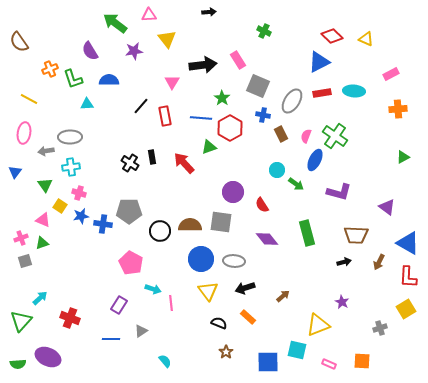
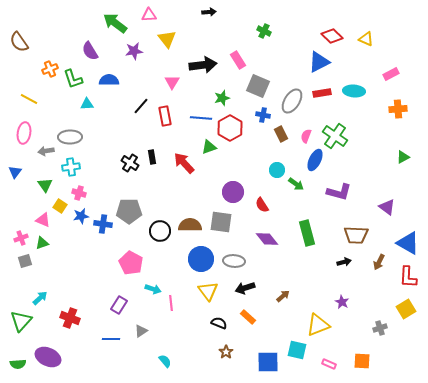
green star at (222, 98): rotated 21 degrees clockwise
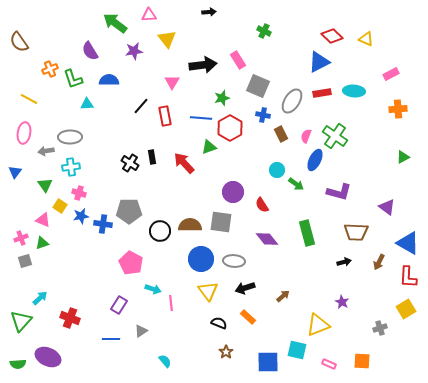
brown trapezoid at (356, 235): moved 3 px up
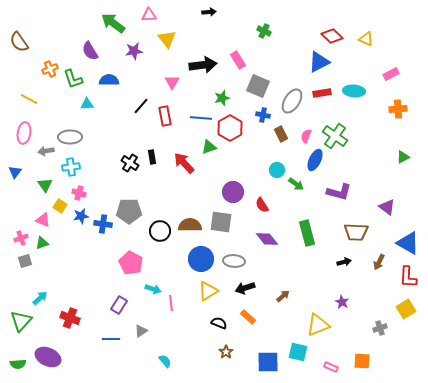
green arrow at (115, 23): moved 2 px left
yellow triangle at (208, 291): rotated 35 degrees clockwise
cyan square at (297, 350): moved 1 px right, 2 px down
pink rectangle at (329, 364): moved 2 px right, 3 px down
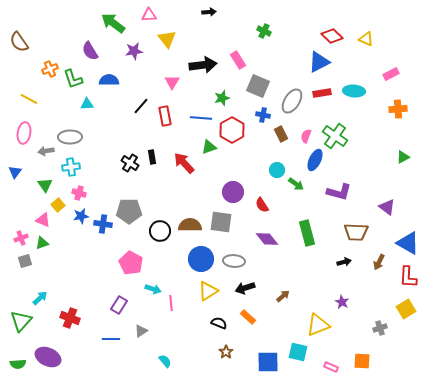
red hexagon at (230, 128): moved 2 px right, 2 px down
yellow square at (60, 206): moved 2 px left, 1 px up; rotated 16 degrees clockwise
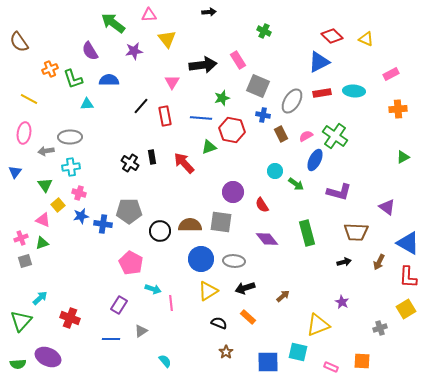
red hexagon at (232, 130): rotated 20 degrees counterclockwise
pink semicircle at (306, 136): rotated 40 degrees clockwise
cyan circle at (277, 170): moved 2 px left, 1 px down
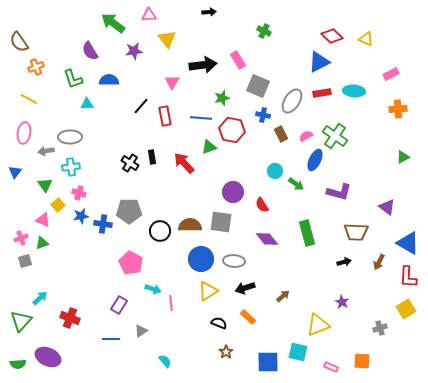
orange cross at (50, 69): moved 14 px left, 2 px up
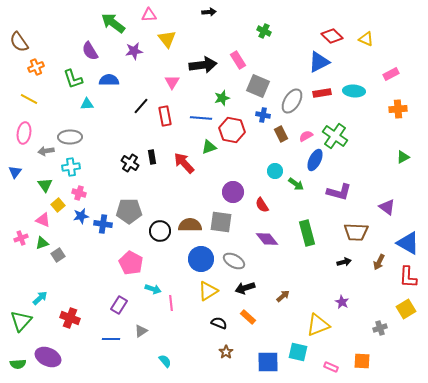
gray square at (25, 261): moved 33 px right, 6 px up; rotated 16 degrees counterclockwise
gray ellipse at (234, 261): rotated 25 degrees clockwise
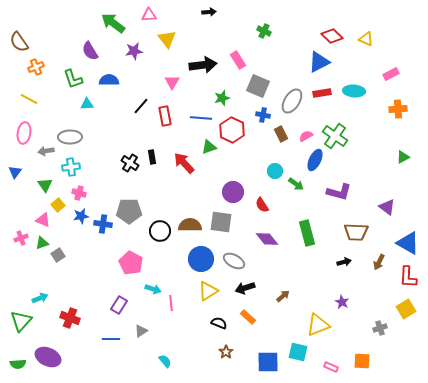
red hexagon at (232, 130): rotated 15 degrees clockwise
cyan arrow at (40, 298): rotated 21 degrees clockwise
